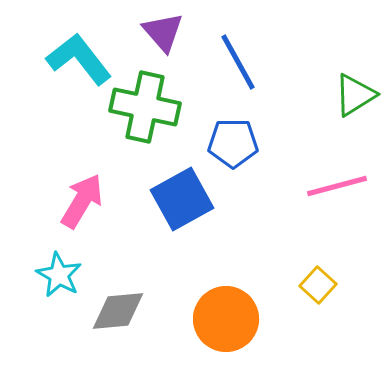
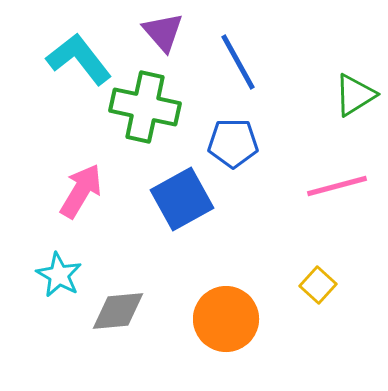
pink arrow: moved 1 px left, 10 px up
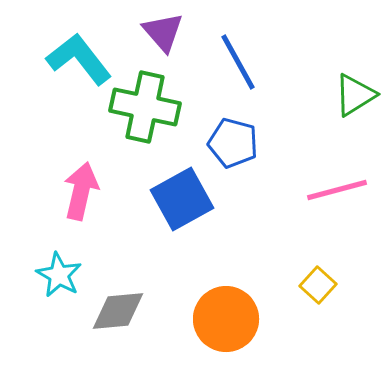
blue pentagon: rotated 15 degrees clockwise
pink line: moved 4 px down
pink arrow: rotated 18 degrees counterclockwise
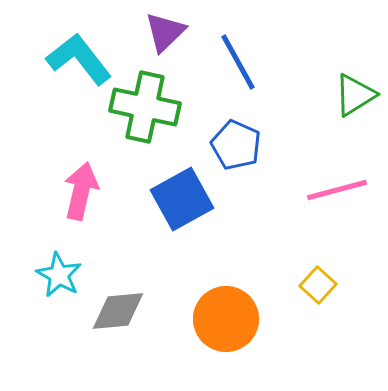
purple triangle: moved 2 px right; rotated 27 degrees clockwise
blue pentagon: moved 3 px right, 2 px down; rotated 9 degrees clockwise
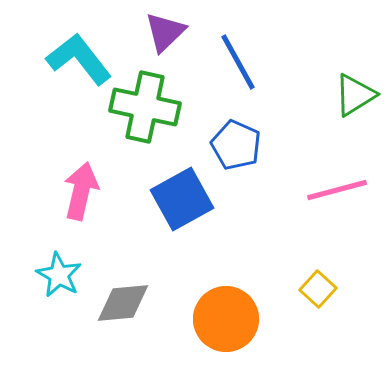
yellow square: moved 4 px down
gray diamond: moved 5 px right, 8 px up
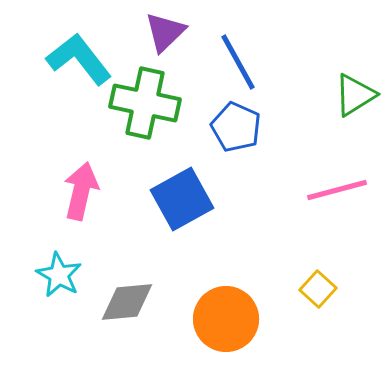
green cross: moved 4 px up
blue pentagon: moved 18 px up
gray diamond: moved 4 px right, 1 px up
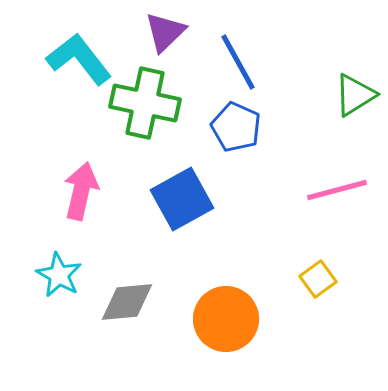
yellow square: moved 10 px up; rotated 12 degrees clockwise
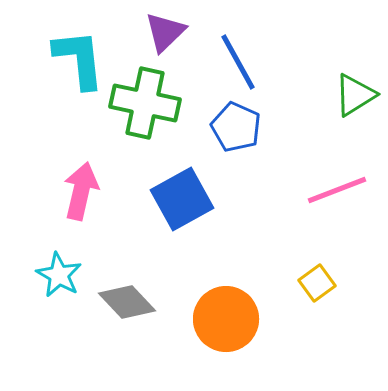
cyan L-shape: rotated 32 degrees clockwise
pink line: rotated 6 degrees counterclockwise
yellow square: moved 1 px left, 4 px down
gray diamond: rotated 52 degrees clockwise
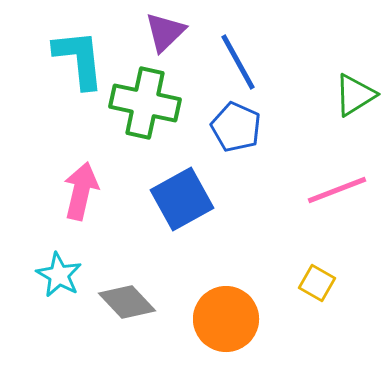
yellow square: rotated 24 degrees counterclockwise
